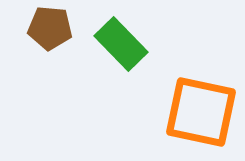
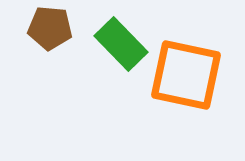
orange square: moved 15 px left, 37 px up
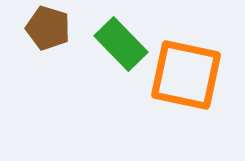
brown pentagon: moved 2 px left; rotated 12 degrees clockwise
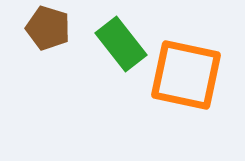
green rectangle: rotated 6 degrees clockwise
